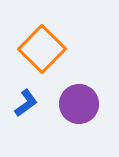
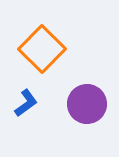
purple circle: moved 8 px right
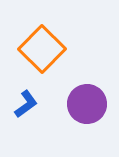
blue L-shape: moved 1 px down
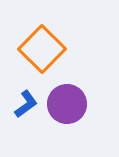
purple circle: moved 20 px left
